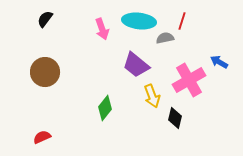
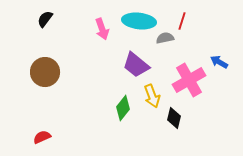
green diamond: moved 18 px right
black diamond: moved 1 px left
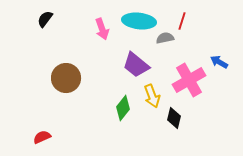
brown circle: moved 21 px right, 6 px down
